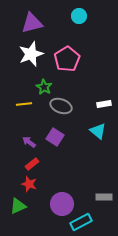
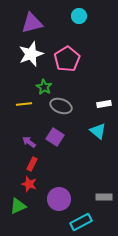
red rectangle: rotated 24 degrees counterclockwise
purple circle: moved 3 px left, 5 px up
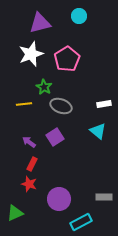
purple triangle: moved 8 px right
purple square: rotated 24 degrees clockwise
green triangle: moved 3 px left, 7 px down
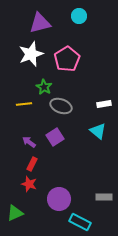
cyan rectangle: moved 1 px left; rotated 55 degrees clockwise
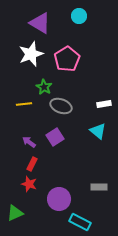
purple triangle: rotated 45 degrees clockwise
gray rectangle: moved 5 px left, 10 px up
